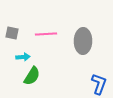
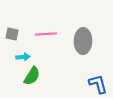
gray square: moved 1 px down
blue L-shape: moved 1 px left; rotated 35 degrees counterclockwise
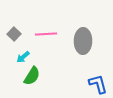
gray square: moved 2 px right; rotated 32 degrees clockwise
cyan arrow: rotated 144 degrees clockwise
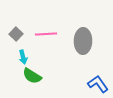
gray square: moved 2 px right
cyan arrow: rotated 64 degrees counterclockwise
green semicircle: rotated 90 degrees clockwise
blue L-shape: rotated 20 degrees counterclockwise
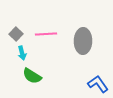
cyan arrow: moved 1 px left, 4 px up
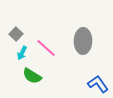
pink line: moved 14 px down; rotated 45 degrees clockwise
cyan arrow: rotated 40 degrees clockwise
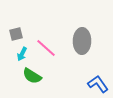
gray square: rotated 32 degrees clockwise
gray ellipse: moved 1 px left
cyan arrow: moved 1 px down
